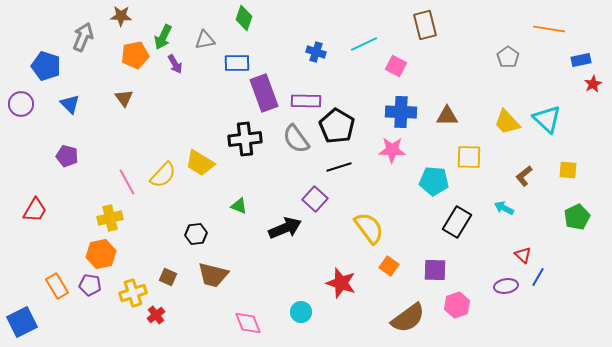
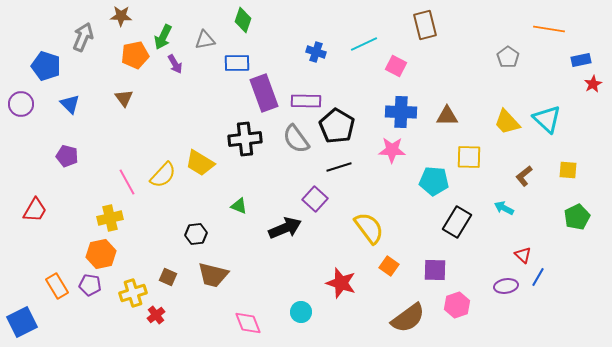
green diamond at (244, 18): moved 1 px left, 2 px down
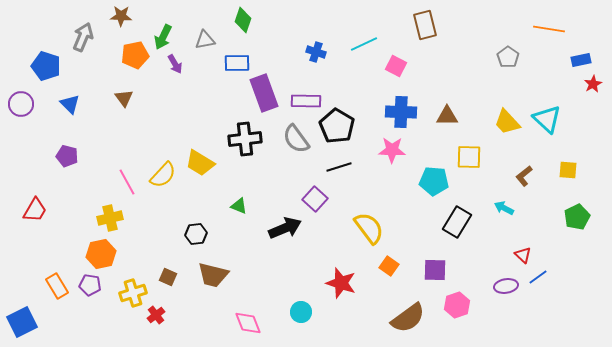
blue line at (538, 277): rotated 24 degrees clockwise
